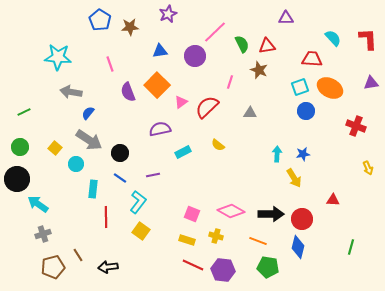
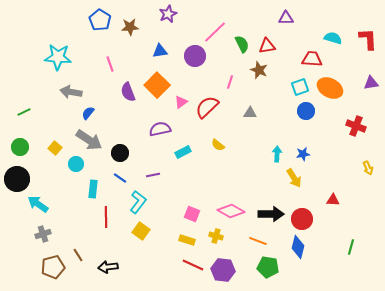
cyan semicircle at (333, 38): rotated 30 degrees counterclockwise
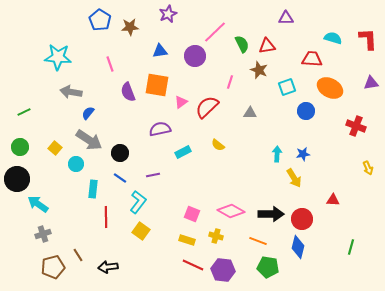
orange square at (157, 85): rotated 35 degrees counterclockwise
cyan square at (300, 87): moved 13 px left
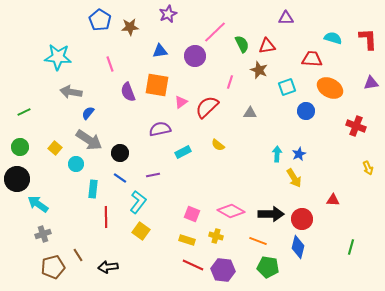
blue star at (303, 154): moved 4 px left; rotated 16 degrees counterclockwise
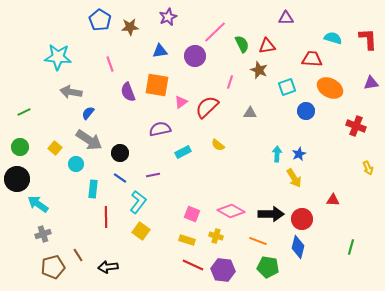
purple star at (168, 14): moved 3 px down
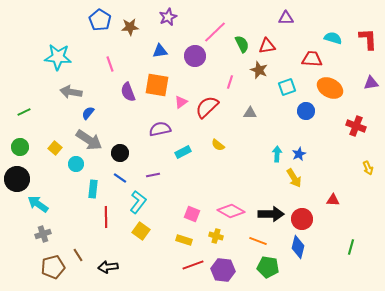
yellow rectangle at (187, 240): moved 3 px left
red line at (193, 265): rotated 45 degrees counterclockwise
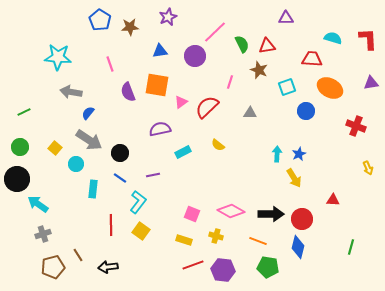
red line at (106, 217): moved 5 px right, 8 px down
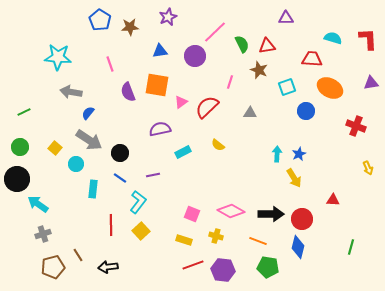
yellow square at (141, 231): rotated 12 degrees clockwise
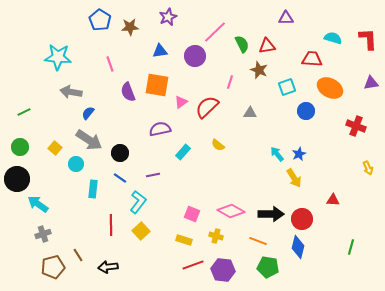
cyan rectangle at (183, 152): rotated 21 degrees counterclockwise
cyan arrow at (277, 154): rotated 42 degrees counterclockwise
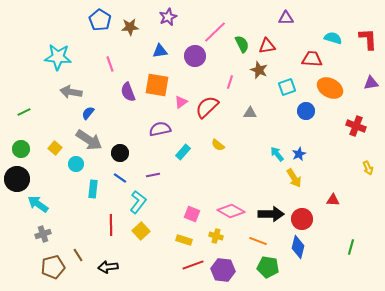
green circle at (20, 147): moved 1 px right, 2 px down
